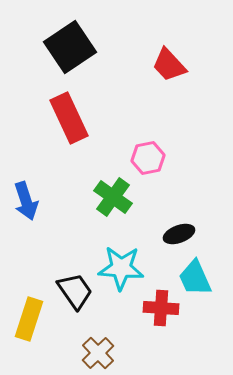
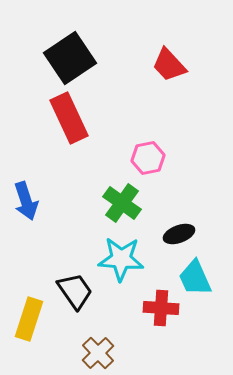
black square: moved 11 px down
green cross: moved 9 px right, 6 px down
cyan star: moved 9 px up
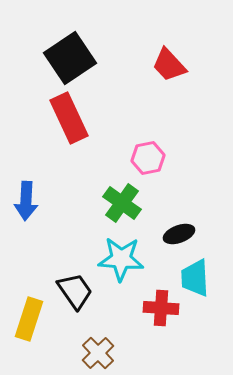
blue arrow: rotated 21 degrees clockwise
cyan trapezoid: rotated 21 degrees clockwise
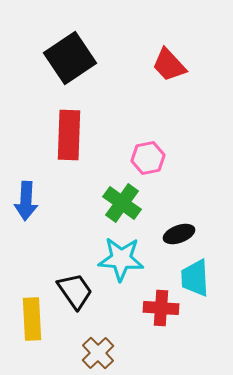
red rectangle: moved 17 px down; rotated 27 degrees clockwise
yellow rectangle: moved 3 px right; rotated 21 degrees counterclockwise
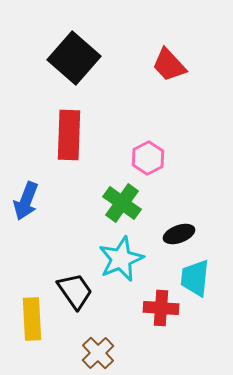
black square: moved 4 px right; rotated 15 degrees counterclockwise
pink hexagon: rotated 16 degrees counterclockwise
blue arrow: rotated 18 degrees clockwise
cyan star: rotated 27 degrees counterclockwise
cyan trapezoid: rotated 9 degrees clockwise
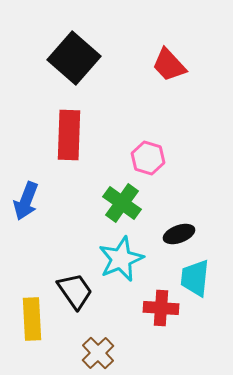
pink hexagon: rotated 16 degrees counterclockwise
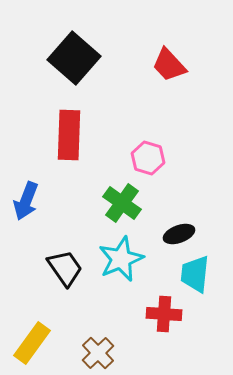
cyan trapezoid: moved 4 px up
black trapezoid: moved 10 px left, 23 px up
red cross: moved 3 px right, 6 px down
yellow rectangle: moved 24 px down; rotated 39 degrees clockwise
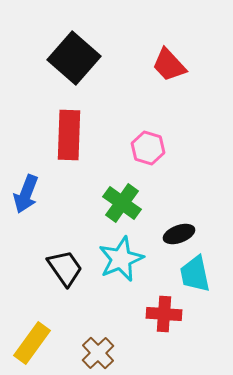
pink hexagon: moved 10 px up
blue arrow: moved 7 px up
cyan trapezoid: rotated 18 degrees counterclockwise
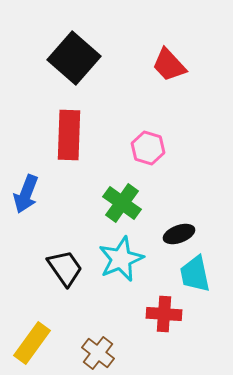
brown cross: rotated 8 degrees counterclockwise
